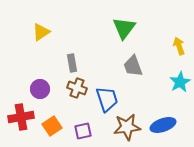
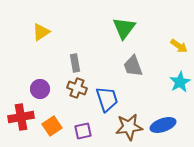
yellow arrow: rotated 144 degrees clockwise
gray rectangle: moved 3 px right
brown star: moved 2 px right
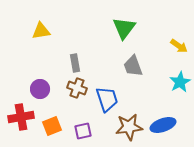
yellow triangle: moved 1 px up; rotated 24 degrees clockwise
orange square: rotated 12 degrees clockwise
